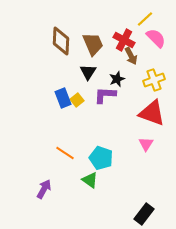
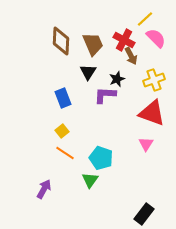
yellow square: moved 15 px left, 31 px down
green triangle: rotated 30 degrees clockwise
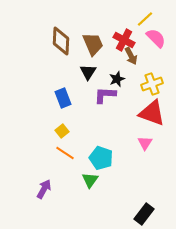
yellow cross: moved 2 px left, 4 px down
pink triangle: moved 1 px left, 1 px up
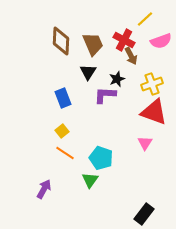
pink semicircle: moved 5 px right, 3 px down; rotated 115 degrees clockwise
red triangle: moved 2 px right, 1 px up
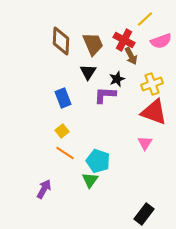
cyan pentagon: moved 3 px left, 3 px down
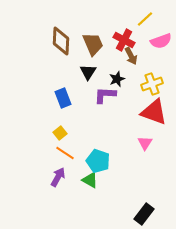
yellow square: moved 2 px left, 2 px down
green triangle: rotated 36 degrees counterclockwise
purple arrow: moved 14 px right, 12 px up
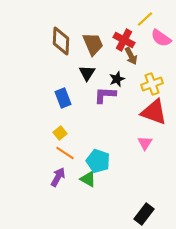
pink semicircle: moved 3 px up; rotated 55 degrees clockwise
black triangle: moved 1 px left, 1 px down
green triangle: moved 2 px left, 1 px up
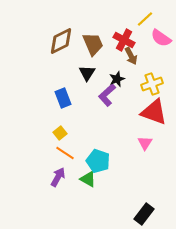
brown diamond: rotated 60 degrees clockwise
purple L-shape: moved 2 px right; rotated 45 degrees counterclockwise
